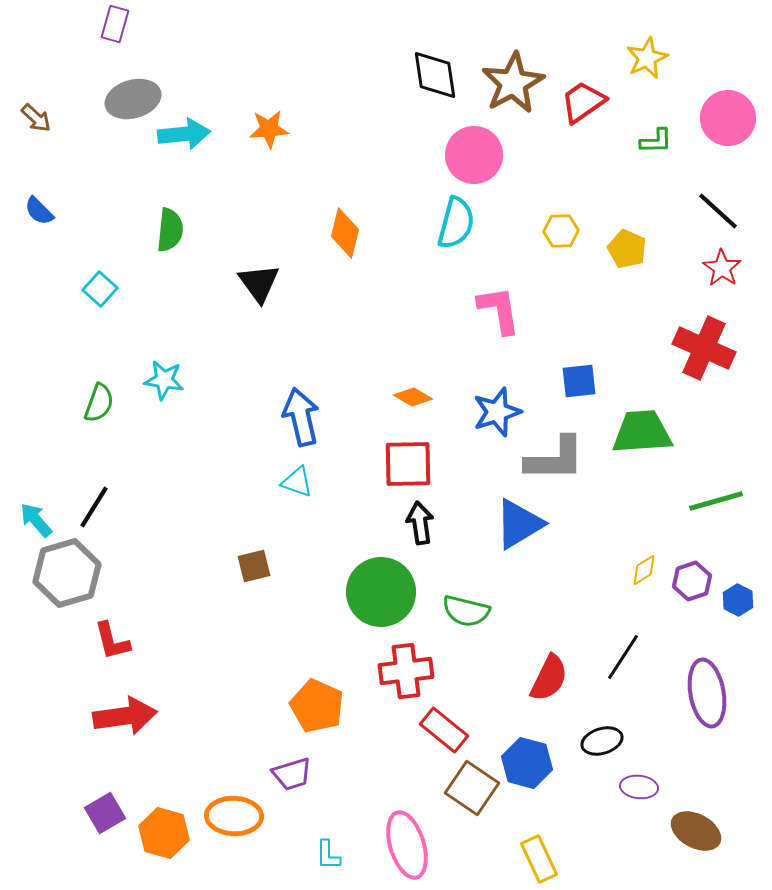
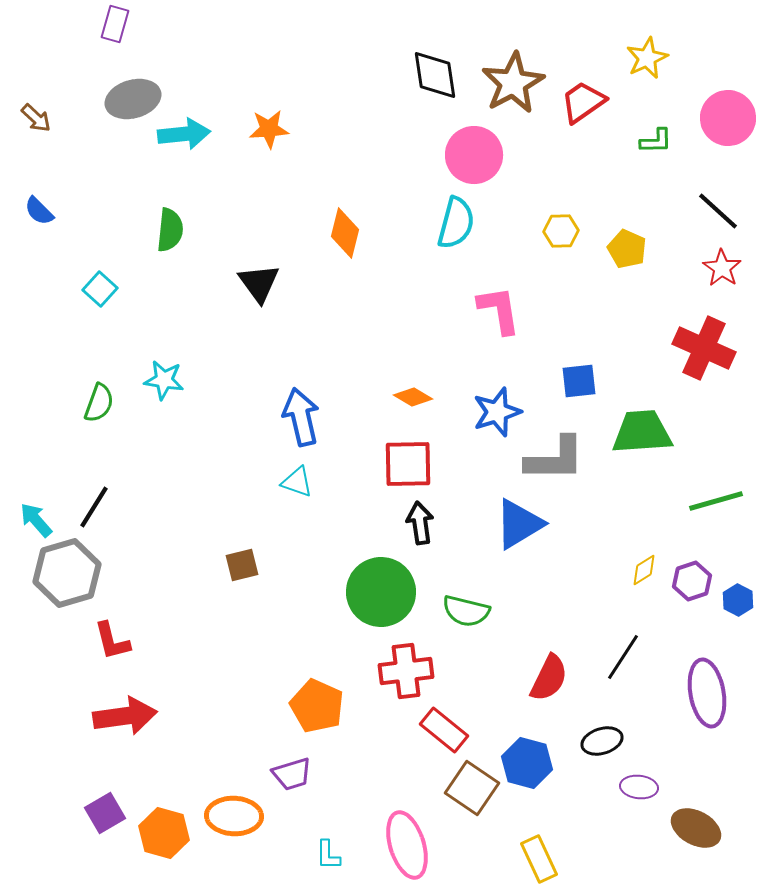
brown square at (254, 566): moved 12 px left, 1 px up
brown ellipse at (696, 831): moved 3 px up
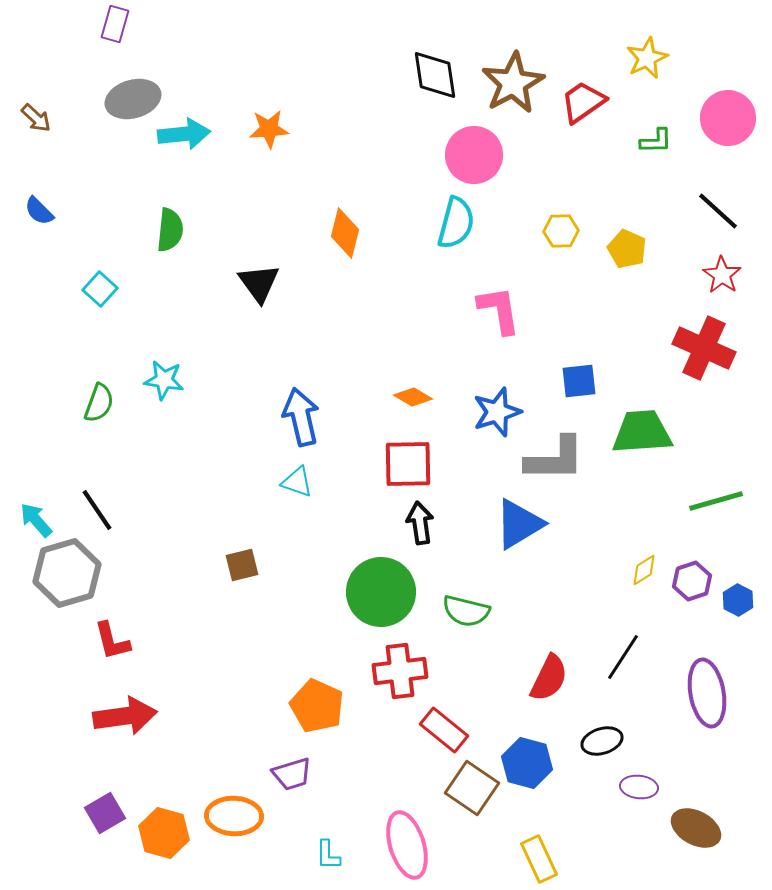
red star at (722, 268): moved 7 px down
black line at (94, 507): moved 3 px right, 3 px down; rotated 66 degrees counterclockwise
red cross at (406, 671): moved 6 px left
